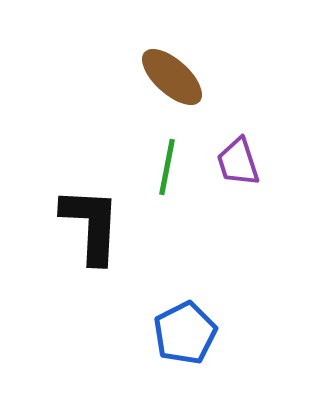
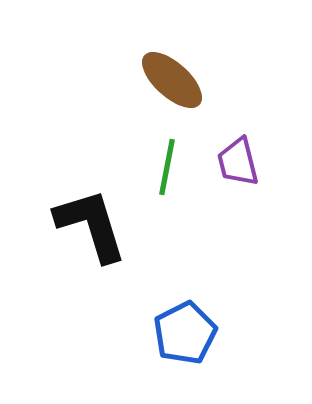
brown ellipse: moved 3 px down
purple trapezoid: rotated 4 degrees clockwise
black L-shape: rotated 20 degrees counterclockwise
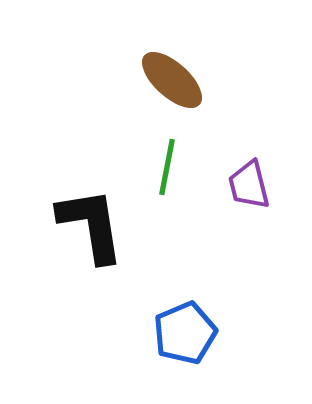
purple trapezoid: moved 11 px right, 23 px down
black L-shape: rotated 8 degrees clockwise
blue pentagon: rotated 4 degrees clockwise
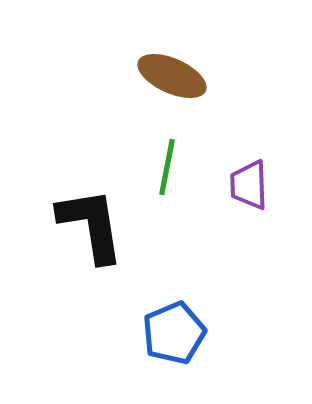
brown ellipse: moved 4 px up; rotated 18 degrees counterclockwise
purple trapezoid: rotated 12 degrees clockwise
blue pentagon: moved 11 px left
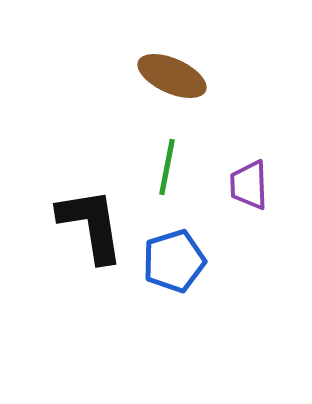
blue pentagon: moved 72 px up; rotated 6 degrees clockwise
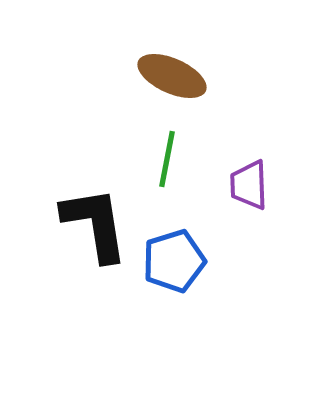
green line: moved 8 px up
black L-shape: moved 4 px right, 1 px up
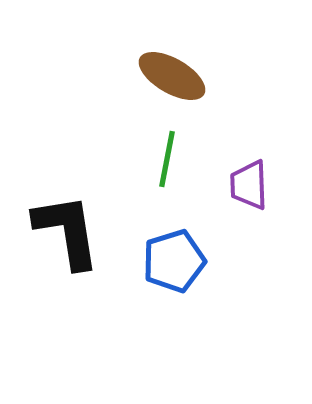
brown ellipse: rotated 6 degrees clockwise
black L-shape: moved 28 px left, 7 px down
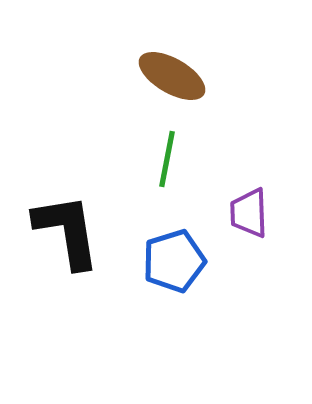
purple trapezoid: moved 28 px down
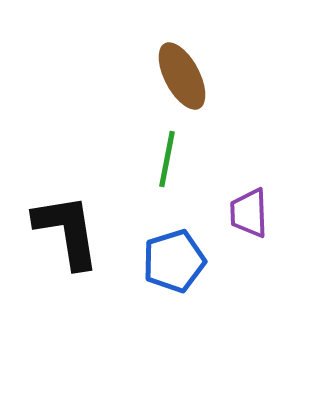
brown ellipse: moved 10 px right; rotated 32 degrees clockwise
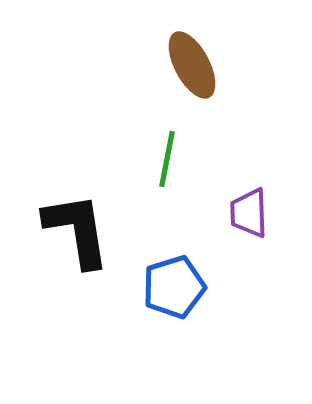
brown ellipse: moved 10 px right, 11 px up
black L-shape: moved 10 px right, 1 px up
blue pentagon: moved 26 px down
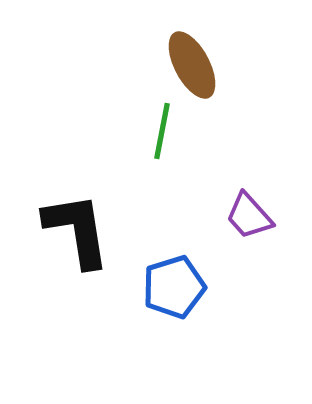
green line: moved 5 px left, 28 px up
purple trapezoid: moved 3 px down; rotated 40 degrees counterclockwise
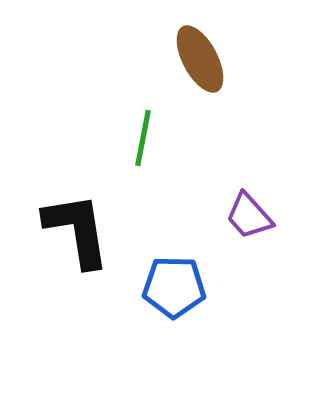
brown ellipse: moved 8 px right, 6 px up
green line: moved 19 px left, 7 px down
blue pentagon: rotated 18 degrees clockwise
